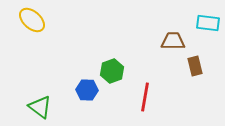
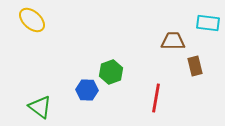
green hexagon: moved 1 px left, 1 px down
red line: moved 11 px right, 1 px down
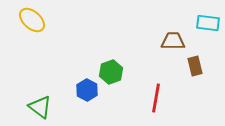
blue hexagon: rotated 25 degrees clockwise
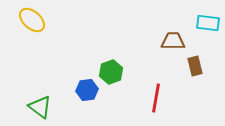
blue hexagon: rotated 25 degrees clockwise
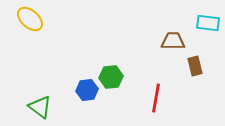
yellow ellipse: moved 2 px left, 1 px up
green hexagon: moved 5 px down; rotated 15 degrees clockwise
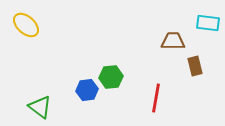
yellow ellipse: moved 4 px left, 6 px down
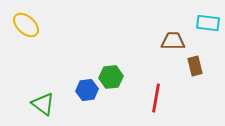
green triangle: moved 3 px right, 3 px up
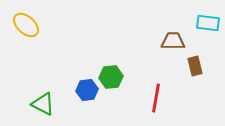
green triangle: rotated 10 degrees counterclockwise
